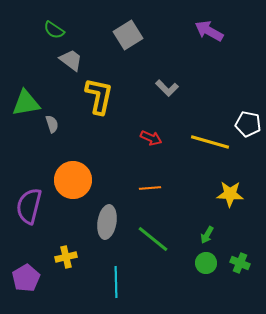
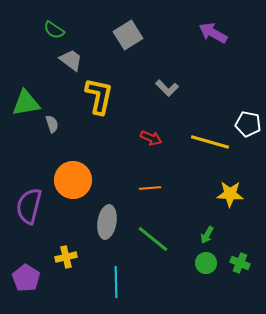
purple arrow: moved 4 px right, 2 px down
purple pentagon: rotated 8 degrees counterclockwise
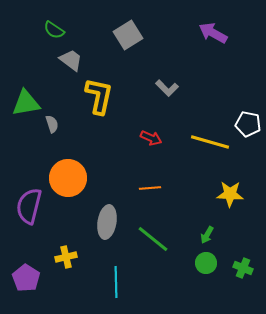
orange circle: moved 5 px left, 2 px up
green cross: moved 3 px right, 5 px down
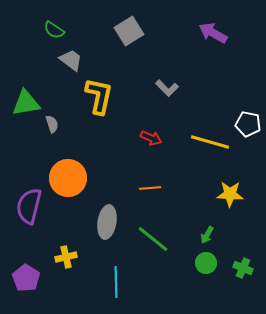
gray square: moved 1 px right, 4 px up
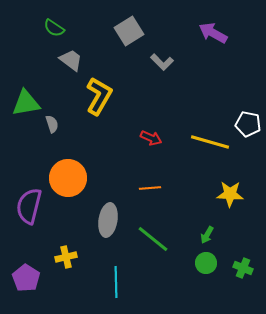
green semicircle: moved 2 px up
gray L-shape: moved 5 px left, 26 px up
yellow L-shape: rotated 18 degrees clockwise
gray ellipse: moved 1 px right, 2 px up
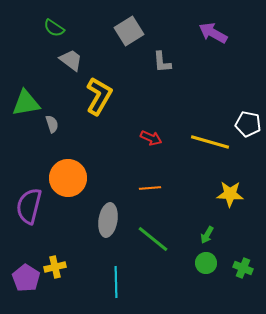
gray L-shape: rotated 40 degrees clockwise
yellow cross: moved 11 px left, 10 px down
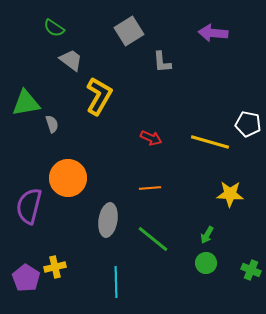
purple arrow: rotated 24 degrees counterclockwise
green cross: moved 8 px right, 2 px down
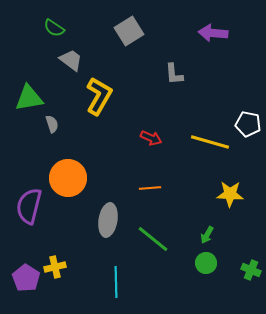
gray L-shape: moved 12 px right, 12 px down
green triangle: moved 3 px right, 5 px up
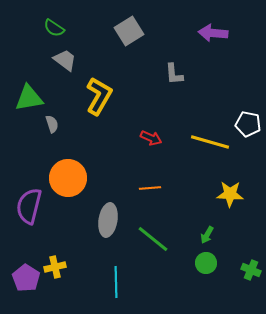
gray trapezoid: moved 6 px left
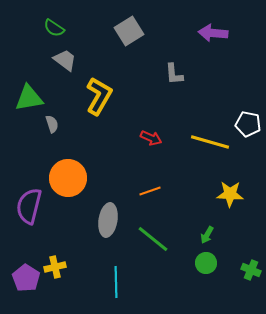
orange line: moved 3 px down; rotated 15 degrees counterclockwise
